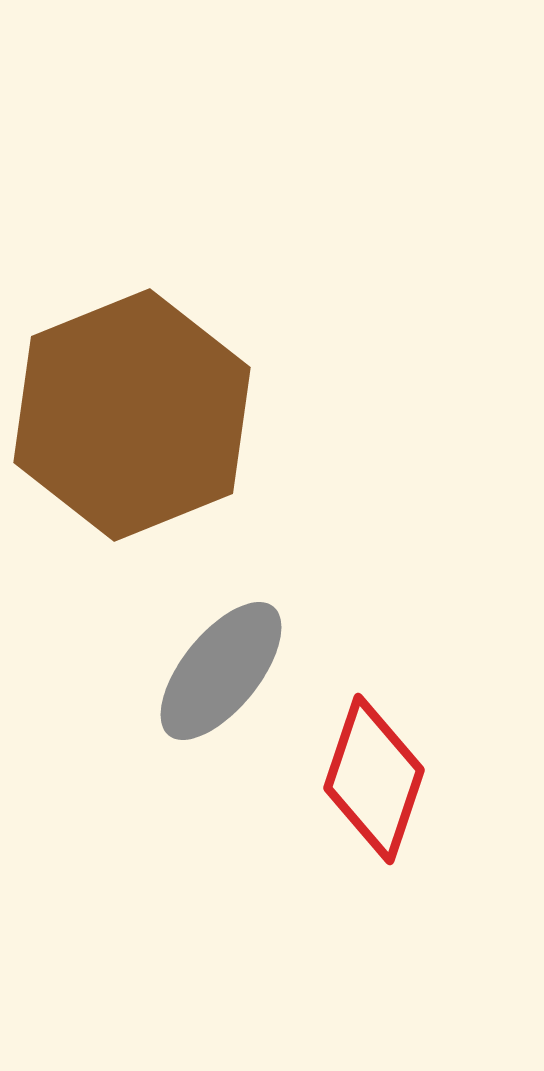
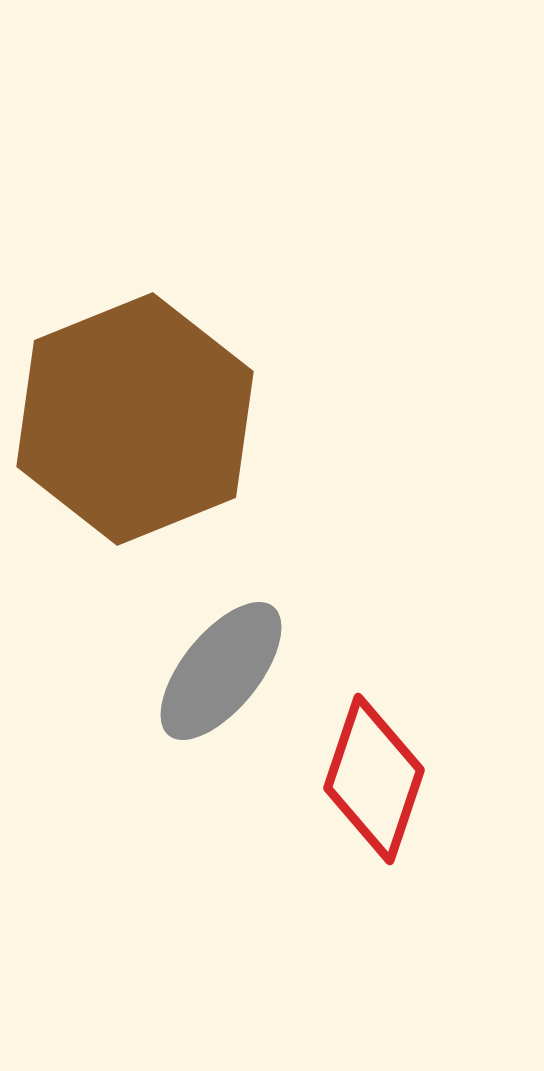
brown hexagon: moved 3 px right, 4 px down
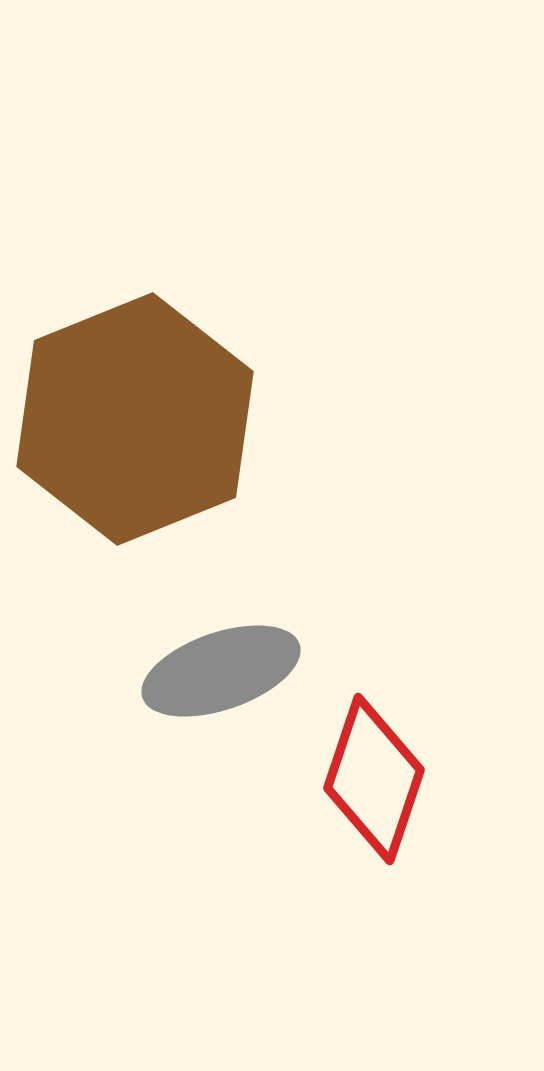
gray ellipse: rotated 32 degrees clockwise
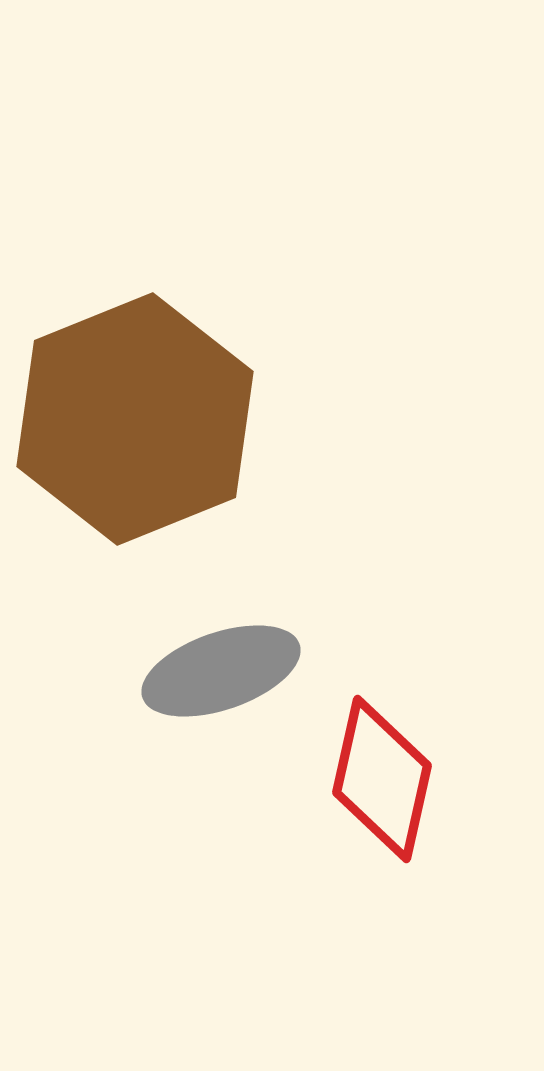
red diamond: moved 8 px right; rotated 6 degrees counterclockwise
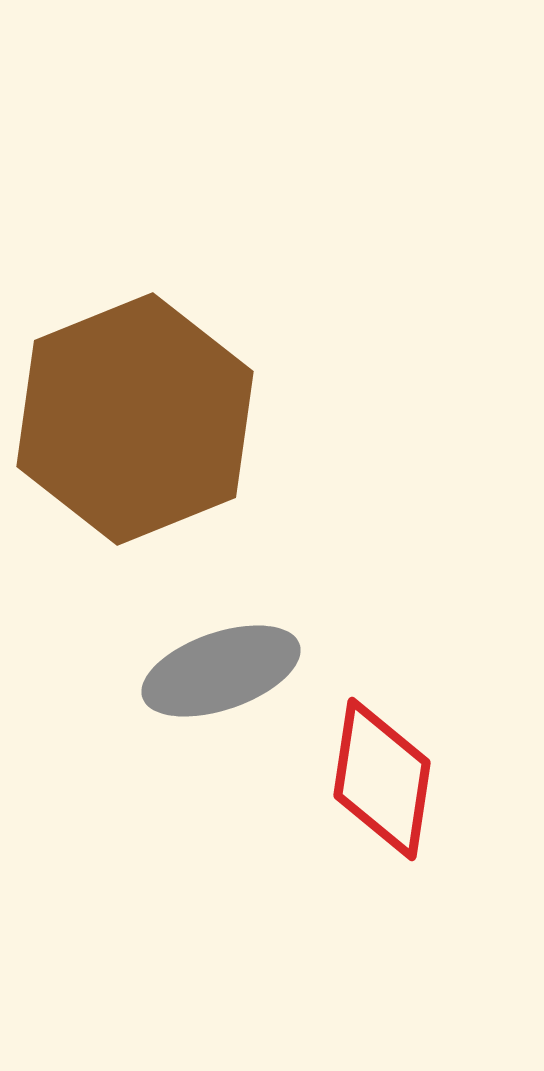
red diamond: rotated 4 degrees counterclockwise
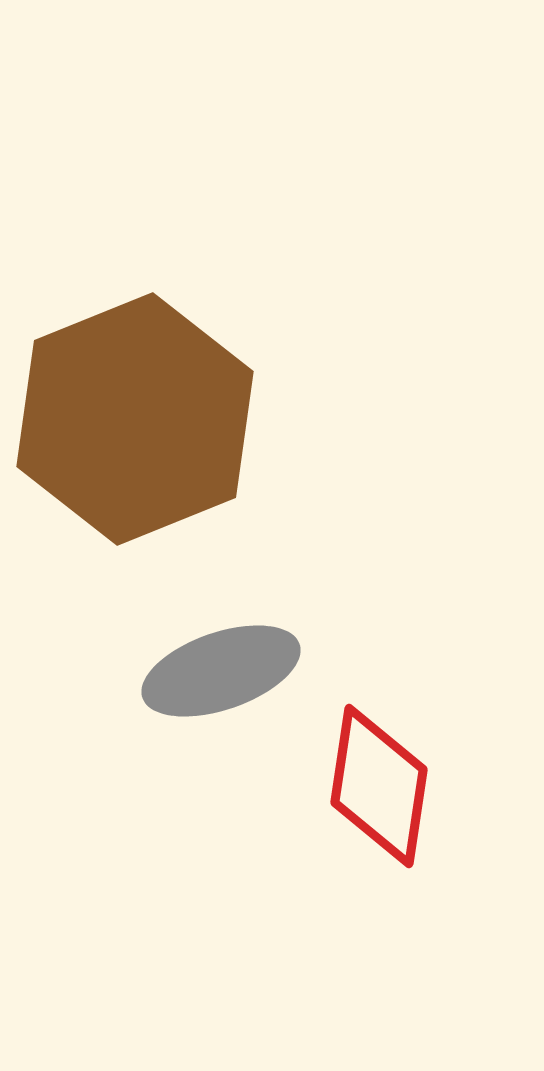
red diamond: moved 3 px left, 7 px down
